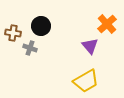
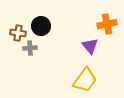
orange cross: rotated 30 degrees clockwise
brown cross: moved 5 px right
gray cross: rotated 24 degrees counterclockwise
yellow trapezoid: moved 1 px left, 1 px up; rotated 24 degrees counterclockwise
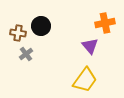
orange cross: moved 2 px left, 1 px up
gray cross: moved 4 px left, 6 px down; rotated 32 degrees counterclockwise
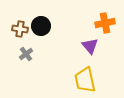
brown cross: moved 2 px right, 4 px up
yellow trapezoid: rotated 132 degrees clockwise
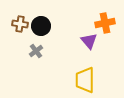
brown cross: moved 5 px up
purple triangle: moved 1 px left, 5 px up
gray cross: moved 10 px right, 3 px up
yellow trapezoid: rotated 12 degrees clockwise
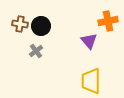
orange cross: moved 3 px right, 2 px up
yellow trapezoid: moved 6 px right, 1 px down
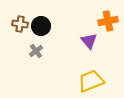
yellow trapezoid: rotated 68 degrees clockwise
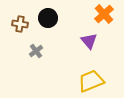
orange cross: moved 4 px left, 7 px up; rotated 30 degrees counterclockwise
black circle: moved 7 px right, 8 px up
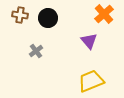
brown cross: moved 9 px up
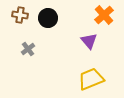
orange cross: moved 1 px down
gray cross: moved 8 px left, 2 px up
yellow trapezoid: moved 2 px up
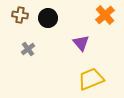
orange cross: moved 1 px right
purple triangle: moved 8 px left, 2 px down
